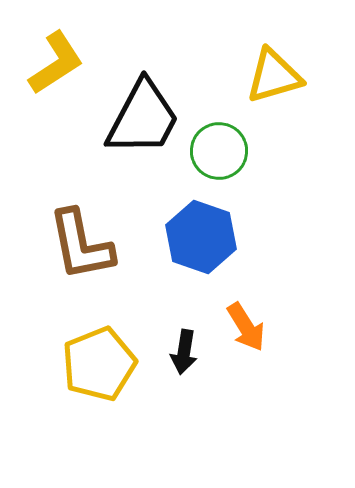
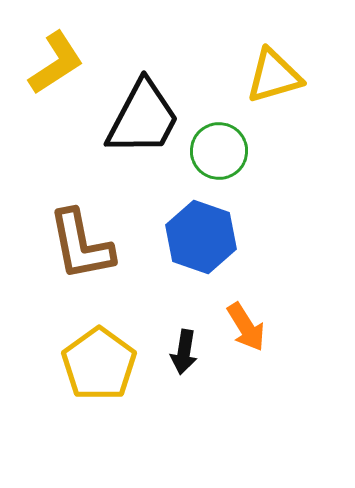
yellow pentagon: rotated 14 degrees counterclockwise
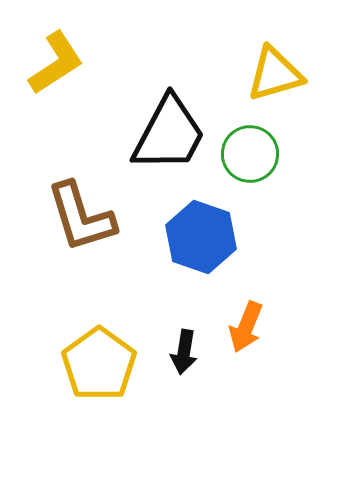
yellow triangle: moved 1 px right, 2 px up
black trapezoid: moved 26 px right, 16 px down
green circle: moved 31 px right, 3 px down
brown L-shape: moved 28 px up; rotated 6 degrees counterclockwise
orange arrow: rotated 54 degrees clockwise
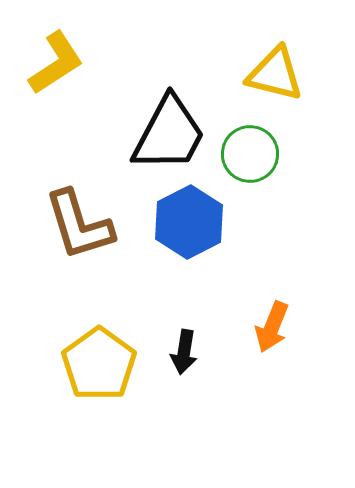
yellow triangle: rotated 30 degrees clockwise
brown L-shape: moved 2 px left, 8 px down
blue hexagon: moved 12 px left, 15 px up; rotated 14 degrees clockwise
orange arrow: moved 26 px right
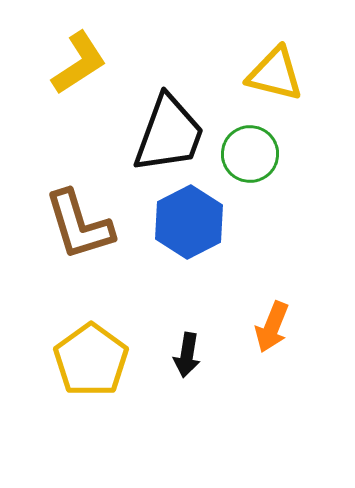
yellow L-shape: moved 23 px right
black trapezoid: rotated 8 degrees counterclockwise
black arrow: moved 3 px right, 3 px down
yellow pentagon: moved 8 px left, 4 px up
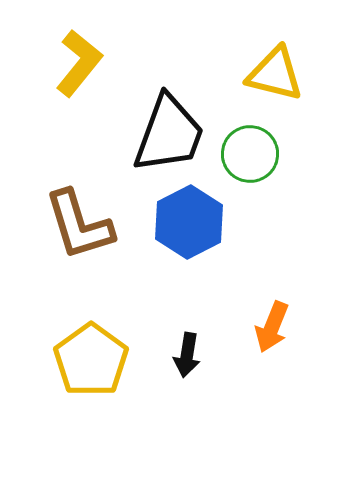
yellow L-shape: rotated 18 degrees counterclockwise
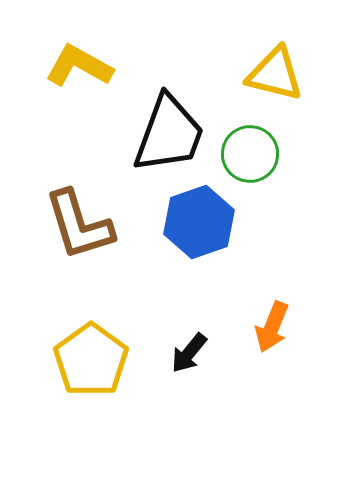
yellow L-shape: moved 3 px down; rotated 100 degrees counterclockwise
blue hexagon: moved 10 px right; rotated 8 degrees clockwise
black arrow: moved 2 px right, 2 px up; rotated 30 degrees clockwise
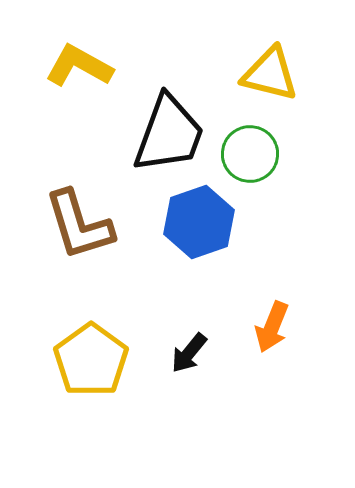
yellow triangle: moved 5 px left
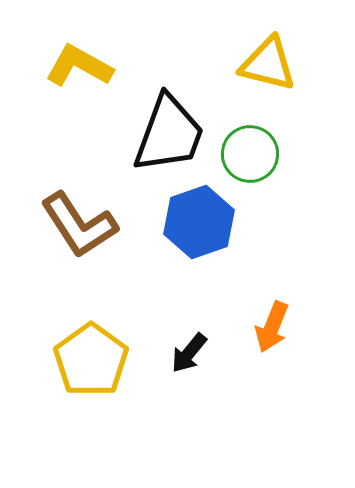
yellow triangle: moved 2 px left, 10 px up
brown L-shape: rotated 16 degrees counterclockwise
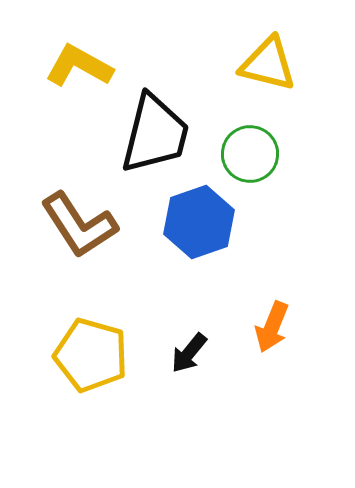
black trapezoid: moved 14 px left; rotated 6 degrees counterclockwise
yellow pentagon: moved 5 px up; rotated 20 degrees counterclockwise
